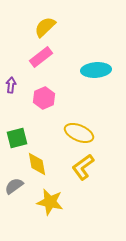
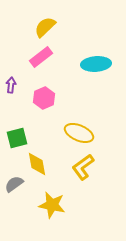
cyan ellipse: moved 6 px up
gray semicircle: moved 2 px up
yellow star: moved 2 px right, 3 px down
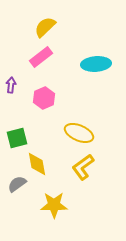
gray semicircle: moved 3 px right
yellow star: moved 2 px right; rotated 12 degrees counterclockwise
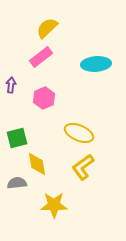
yellow semicircle: moved 2 px right, 1 px down
gray semicircle: moved 1 px up; rotated 30 degrees clockwise
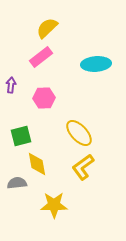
pink hexagon: rotated 20 degrees clockwise
yellow ellipse: rotated 24 degrees clockwise
green square: moved 4 px right, 2 px up
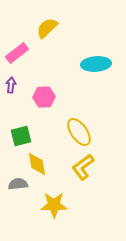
pink rectangle: moved 24 px left, 4 px up
pink hexagon: moved 1 px up
yellow ellipse: moved 1 px up; rotated 8 degrees clockwise
gray semicircle: moved 1 px right, 1 px down
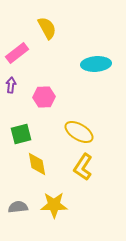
yellow semicircle: rotated 105 degrees clockwise
yellow ellipse: rotated 24 degrees counterclockwise
green square: moved 2 px up
yellow L-shape: rotated 20 degrees counterclockwise
gray semicircle: moved 23 px down
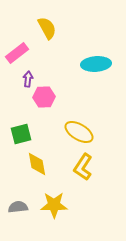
purple arrow: moved 17 px right, 6 px up
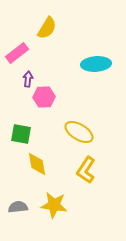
yellow semicircle: rotated 60 degrees clockwise
green square: rotated 25 degrees clockwise
yellow L-shape: moved 3 px right, 3 px down
yellow star: rotated 8 degrees clockwise
